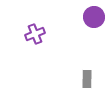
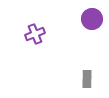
purple circle: moved 2 px left, 2 px down
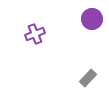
gray rectangle: moved 1 px right, 1 px up; rotated 42 degrees clockwise
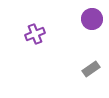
gray rectangle: moved 3 px right, 9 px up; rotated 12 degrees clockwise
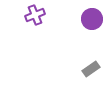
purple cross: moved 19 px up
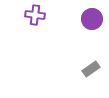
purple cross: rotated 30 degrees clockwise
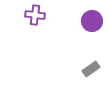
purple circle: moved 2 px down
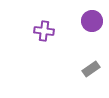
purple cross: moved 9 px right, 16 px down
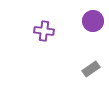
purple circle: moved 1 px right
